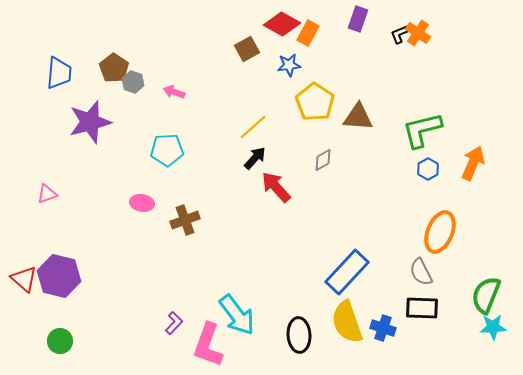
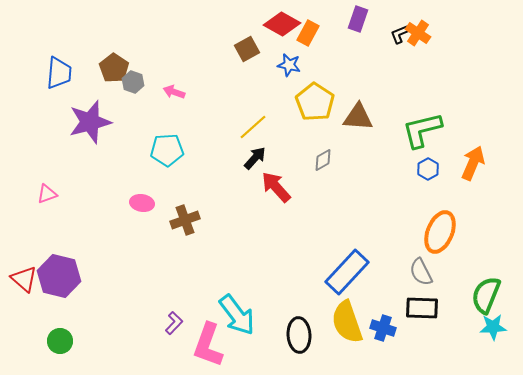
blue star: rotated 20 degrees clockwise
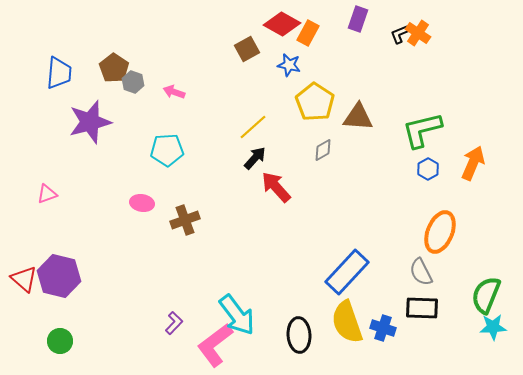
gray diamond: moved 10 px up
pink L-shape: moved 7 px right; rotated 33 degrees clockwise
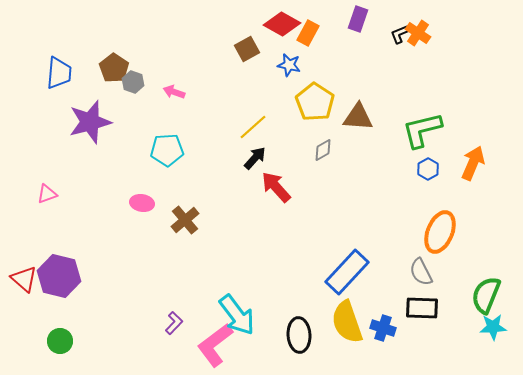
brown cross: rotated 20 degrees counterclockwise
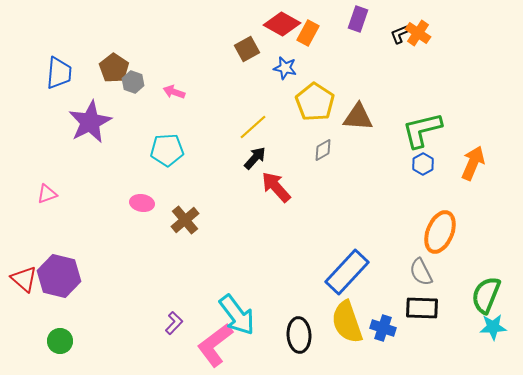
blue star: moved 4 px left, 3 px down
purple star: rotated 12 degrees counterclockwise
blue hexagon: moved 5 px left, 5 px up
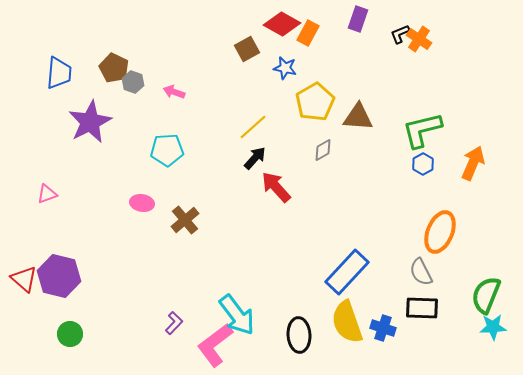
orange cross: moved 1 px right, 6 px down
brown pentagon: rotated 8 degrees counterclockwise
yellow pentagon: rotated 9 degrees clockwise
green circle: moved 10 px right, 7 px up
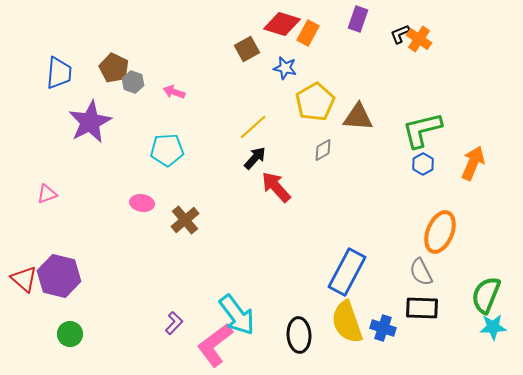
red diamond: rotated 12 degrees counterclockwise
blue rectangle: rotated 15 degrees counterclockwise
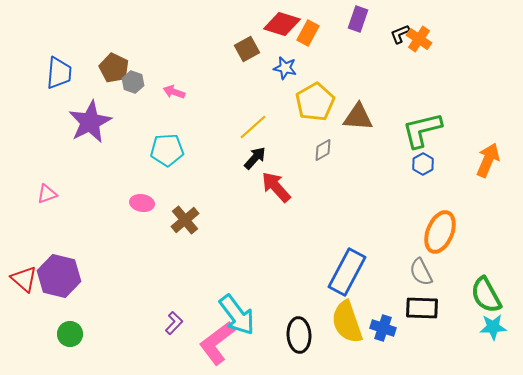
orange arrow: moved 15 px right, 3 px up
green semicircle: rotated 51 degrees counterclockwise
pink L-shape: moved 2 px right, 2 px up
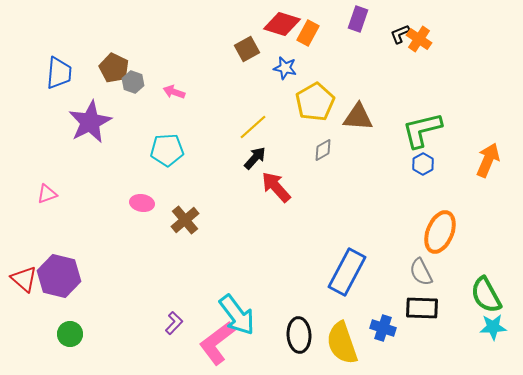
yellow semicircle: moved 5 px left, 21 px down
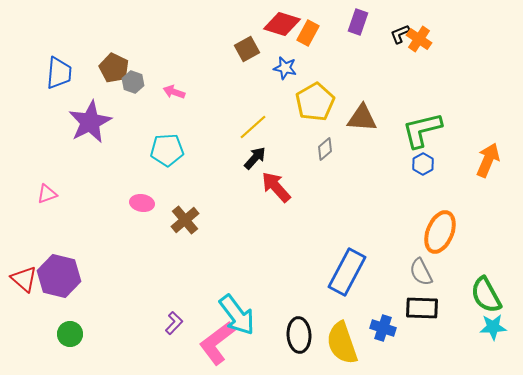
purple rectangle: moved 3 px down
brown triangle: moved 4 px right, 1 px down
gray diamond: moved 2 px right, 1 px up; rotated 10 degrees counterclockwise
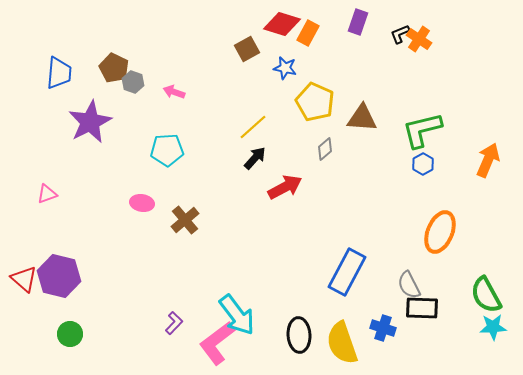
yellow pentagon: rotated 18 degrees counterclockwise
red arrow: moved 9 px right; rotated 104 degrees clockwise
gray semicircle: moved 12 px left, 13 px down
